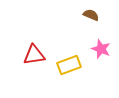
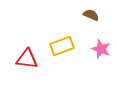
red triangle: moved 7 px left, 4 px down; rotated 15 degrees clockwise
yellow rectangle: moved 7 px left, 19 px up
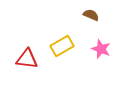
yellow rectangle: rotated 10 degrees counterclockwise
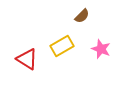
brown semicircle: moved 9 px left, 1 px down; rotated 112 degrees clockwise
red triangle: rotated 25 degrees clockwise
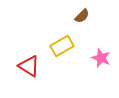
pink star: moved 9 px down
red triangle: moved 2 px right, 7 px down
